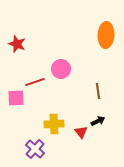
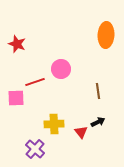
black arrow: moved 1 px down
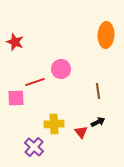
red star: moved 2 px left, 2 px up
purple cross: moved 1 px left, 2 px up
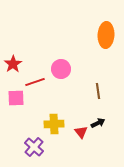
red star: moved 2 px left, 22 px down; rotated 18 degrees clockwise
black arrow: moved 1 px down
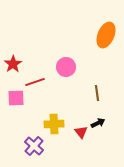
orange ellipse: rotated 20 degrees clockwise
pink circle: moved 5 px right, 2 px up
brown line: moved 1 px left, 2 px down
purple cross: moved 1 px up
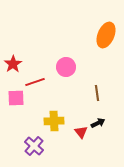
yellow cross: moved 3 px up
